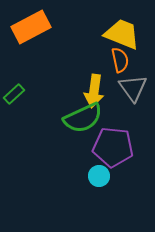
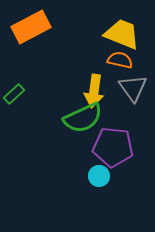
orange semicircle: rotated 65 degrees counterclockwise
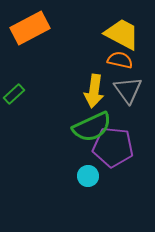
orange rectangle: moved 1 px left, 1 px down
yellow trapezoid: rotated 6 degrees clockwise
gray triangle: moved 5 px left, 2 px down
green semicircle: moved 9 px right, 9 px down
cyan circle: moved 11 px left
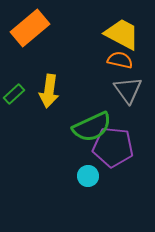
orange rectangle: rotated 12 degrees counterclockwise
yellow arrow: moved 45 px left
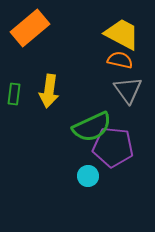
green rectangle: rotated 40 degrees counterclockwise
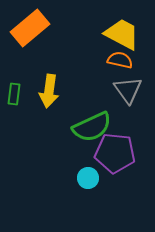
purple pentagon: moved 2 px right, 6 px down
cyan circle: moved 2 px down
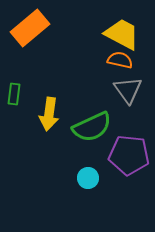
yellow arrow: moved 23 px down
purple pentagon: moved 14 px right, 2 px down
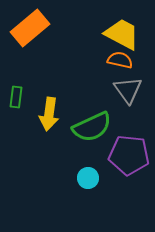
green rectangle: moved 2 px right, 3 px down
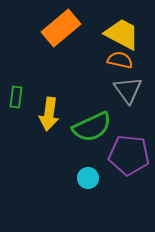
orange rectangle: moved 31 px right
